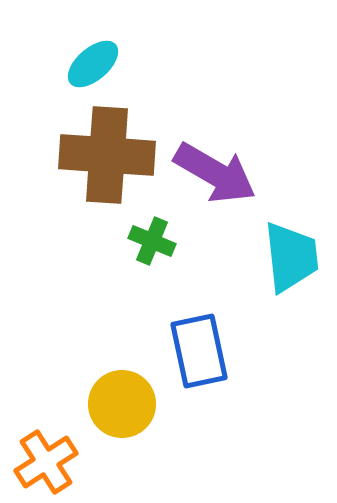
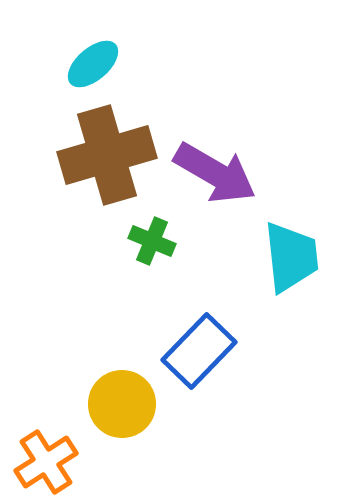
brown cross: rotated 20 degrees counterclockwise
blue rectangle: rotated 56 degrees clockwise
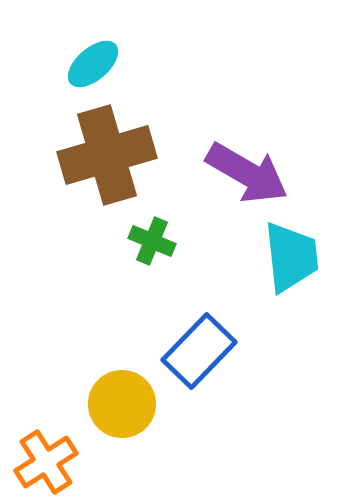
purple arrow: moved 32 px right
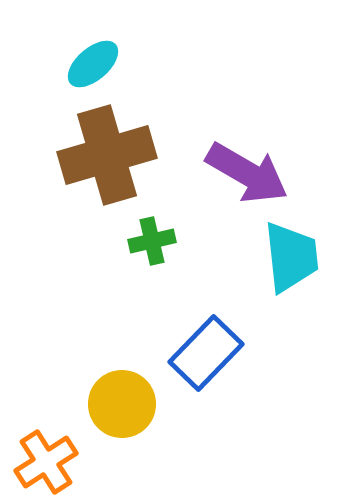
green cross: rotated 36 degrees counterclockwise
blue rectangle: moved 7 px right, 2 px down
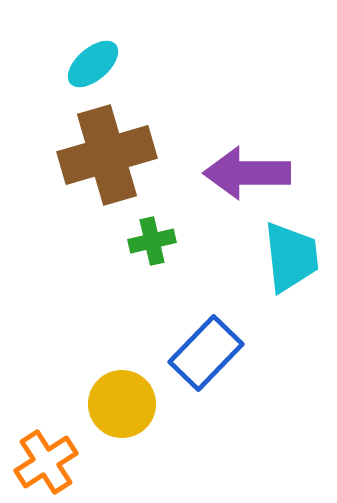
purple arrow: rotated 150 degrees clockwise
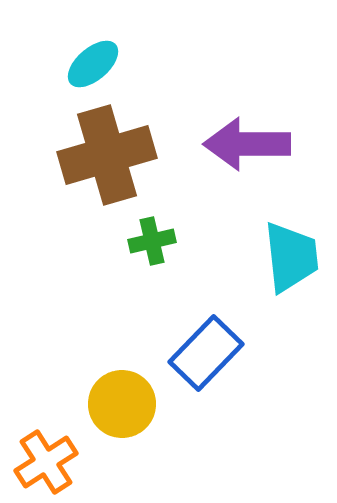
purple arrow: moved 29 px up
